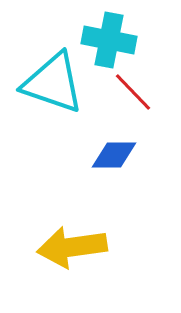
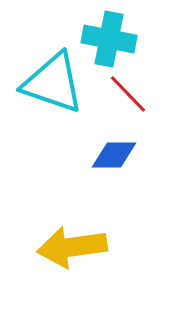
cyan cross: moved 1 px up
red line: moved 5 px left, 2 px down
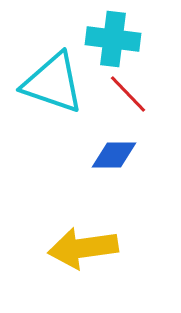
cyan cross: moved 4 px right; rotated 4 degrees counterclockwise
yellow arrow: moved 11 px right, 1 px down
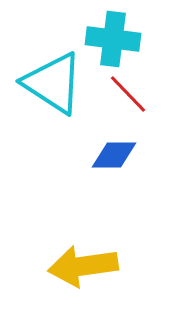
cyan triangle: rotated 14 degrees clockwise
yellow arrow: moved 18 px down
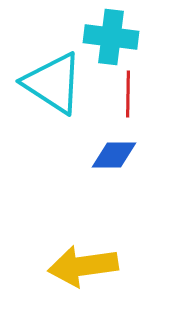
cyan cross: moved 2 px left, 2 px up
red line: rotated 45 degrees clockwise
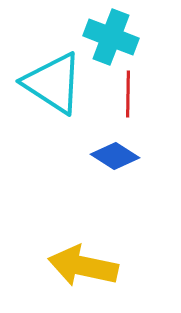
cyan cross: rotated 14 degrees clockwise
blue diamond: moved 1 px right, 1 px down; rotated 33 degrees clockwise
yellow arrow: rotated 20 degrees clockwise
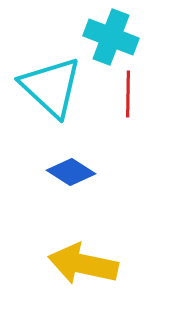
cyan triangle: moved 2 px left, 4 px down; rotated 10 degrees clockwise
blue diamond: moved 44 px left, 16 px down
yellow arrow: moved 2 px up
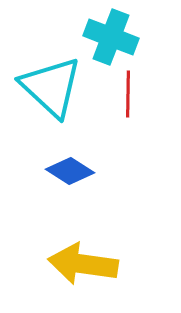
blue diamond: moved 1 px left, 1 px up
yellow arrow: rotated 4 degrees counterclockwise
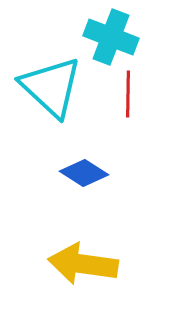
blue diamond: moved 14 px right, 2 px down
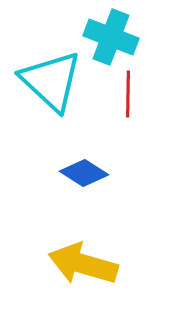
cyan triangle: moved 6 px up
yellow arrow: rotated 8 degrees clockwise
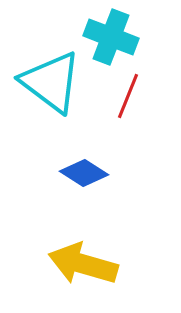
cyan triangle: moved 1 px down; rotated 6 degrees counterclockwise
red line: moved 2 px down; rotated 21 degrees clockwise
